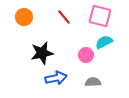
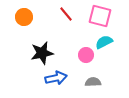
red line: moved 2 px right, 3 px up
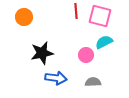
red line: moved 10 px right, 3 px up; rotated 35 degrees clockwise
blue arrow: rotated 20 degrees clockwise
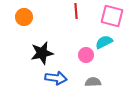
pink square: moved 12 px right
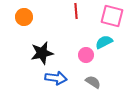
gray semicircle: rotated 35 degrees clockwise
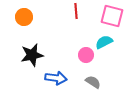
black star: moved 10 px left, 2 px down
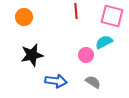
blue arrow: moved 3 px down
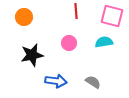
cyan semicircle: rotated 18 degrees clockwise
pink circle: moved 17 px left, 12 px up
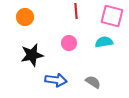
orange circle: moved 1 px right
blue arrow: moved 1 px up
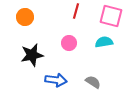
red line: rotated 21 degrees clockwise
pink square: moved 1 px left
